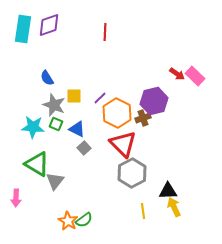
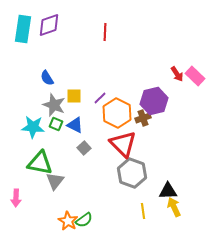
red arrow: rotated 21 degrees clockwise
blue triangle: moved 2 px left, 4 px up
green triangle: moved 3 px right, 1 px up; rotated 20 degrees counterclockwise
gray hexagon: rotated 12 degrees counterclockwise
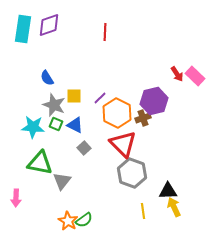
gray triangle: moved 7 px right
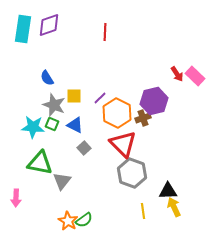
green square: moved 4 px left
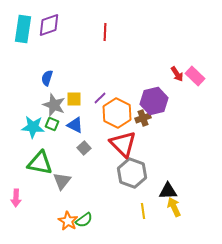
blue semicircle: rotated 49 degrees clockwise
yellow square: moved 3 px down
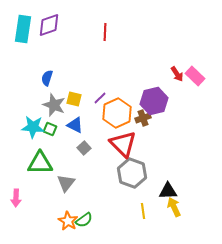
yellow square: rotated 14 degrees clockwise
orange hexagon: rotated 8 degrees clockwise
green square: moved 2 px left, 5 px down
green triangle: rotated 12 degrees counterclockwise
gray triangle: moved 4 px right, 2 px down
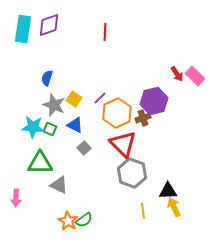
yellow square: rotated 21 degrees clockwise
gray triangle: moved 7 px left, 2 px down; rotated 42 degrees counterclockwise
